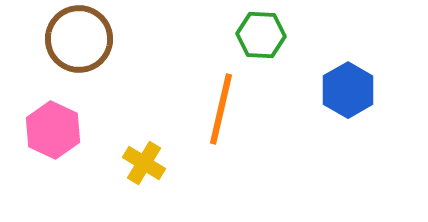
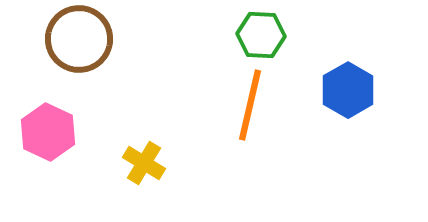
orange line: moved 29 px right, 4 px up
pink hexagon: moved 5 px left, 2 px down
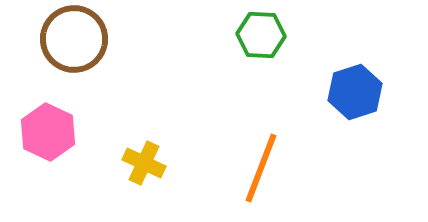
brown circle: moved 5 px left
blue hexagon: moved 7 px right, 2 px down; rotated 12 degrees clockwise
orange line: moved 11 px right, 63 px down; rotated 8 degrees clockwise
yellow cross: rotated 6 degrees counterclockwise
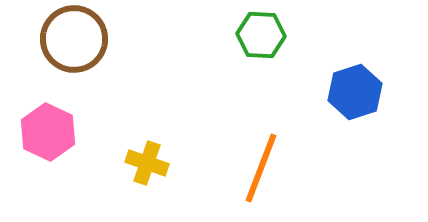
yellow cross: moved 3 px right; rotated 6 degrees counterclockwise
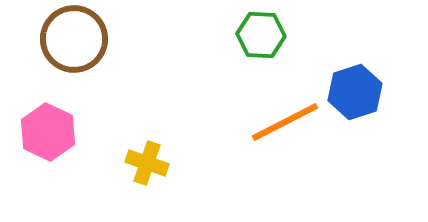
orange line: moved 24 px right, 46 px up; rotated 42 degrees clockwise
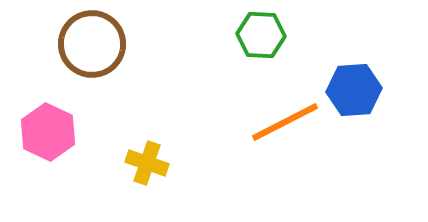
brown circle: moved 18 px right, 5 px down
blue hexagon: moved 1 px left, 2 px up; rotated 14 degrees clockwise
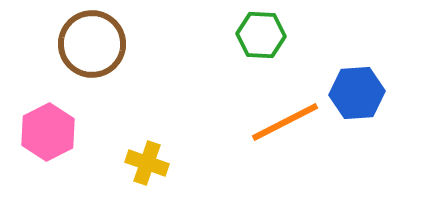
blue hexagon: moved 3 px right, 3 px down
pink hexagon: rotated 8 degrees clockwise
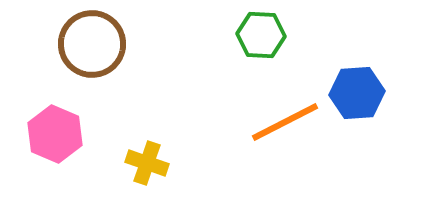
pink hexagon: moved 7 px right, 2 px down; rotated 10 degrees counterclockwise
